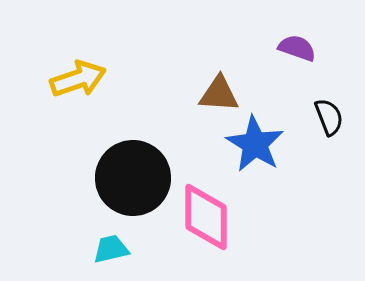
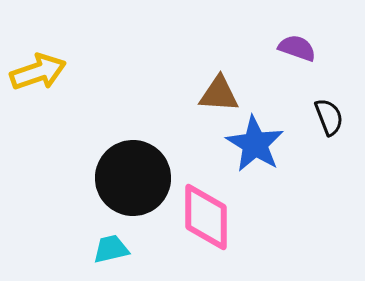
yellow arrow: moved 40 px left, 7 px up
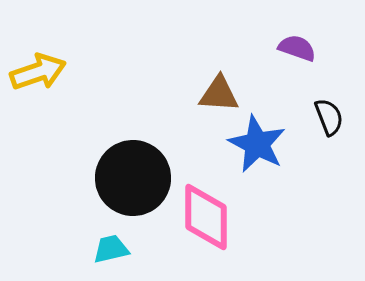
blue star: moved 2 px right; rotated 4 degrees counterclockwise
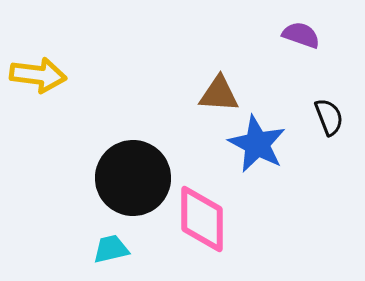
purple semicircle: moved 4 px right, 13 px up
yellow arrow: moved 3 px down; rotated 26 degrees clockwise
pink diamond: moved 4 px left, 2 px down
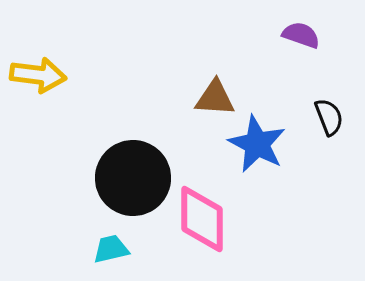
brown triangle: moved 4 px left, 4 px down
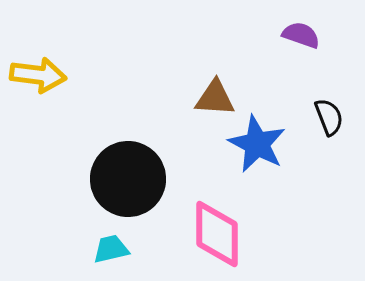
black circle: moved 5 px left, 1 px down
pink diamond: moved 15 px right, 15 px down
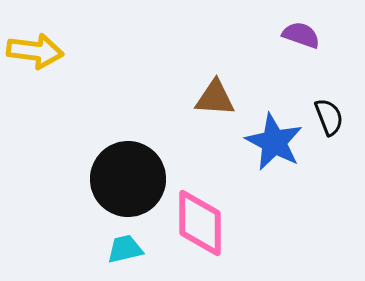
yellow arrow: moved 3 px left, 24 px up
blue star: moved 17 px right, 2 px up
pink diamond: moved 17 px left, 11 px up
cyan trapezoid: moved 14 px right
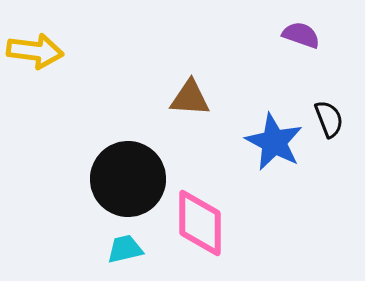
brown triangle: moved 25 px left
black semicircle: moved 2 px down
